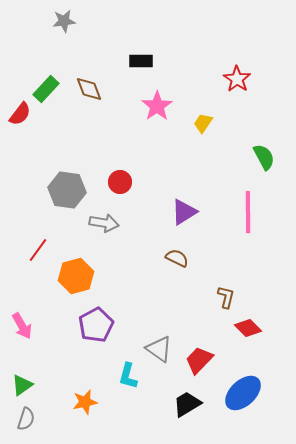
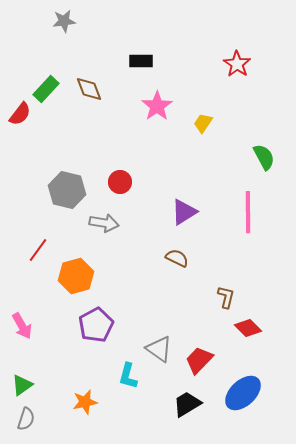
red star: moved 15 px up
gray hexagon: rotated 6 degrees clockwise
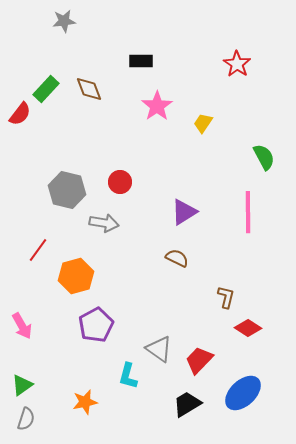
red diamond: rotated 12 degrees counterclockwise
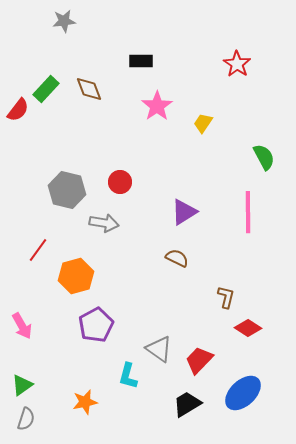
red semicircle: moved 2 px left, 4 px up
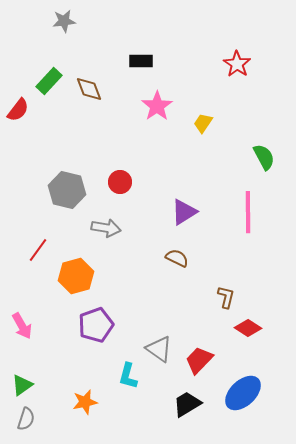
green rectangle: moved 3 px right, 8 px up
gray arrow: moved 2 px right, 5 px down
purple pentagon: rotated 8 degrees clockwise
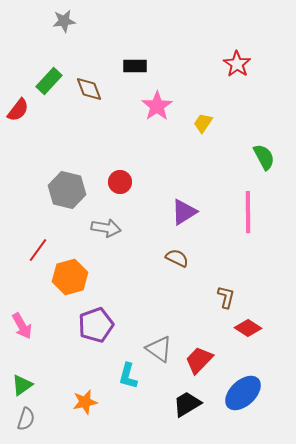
black rectangle: moved 6 px left, 5 px down
orange hexagon: moved 6 px left, 1 px down
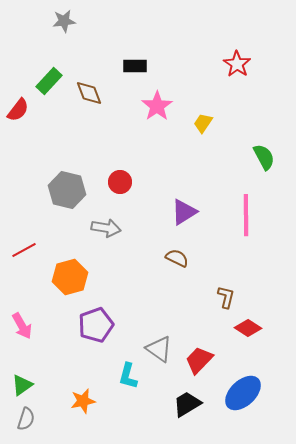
brown diamond: moved 4 px down
pink line: moved 2 px left, 3 px down
red line: moved 14 px left; rotated 25 degrees clockwise
orange star: moved 2 px left, 1 px up
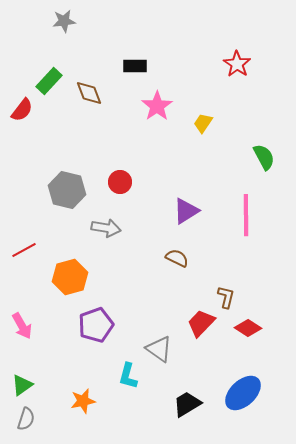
red semicircle: moved 4 px right
purple triangle: moved 2 px right, 1 px up
red trapezoid: moved 2 px right, 37 px up
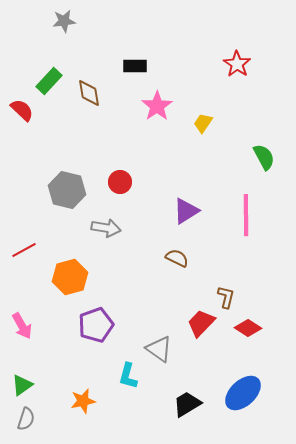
brown diamond: rotated 12 degrees clockwise
red semicircle: rotated 85 degrees counterclockwise
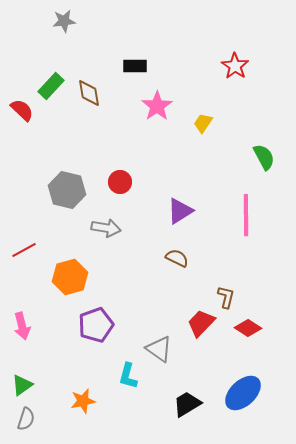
red star: moved 2 px left, 2 px down
green rectangle: moved 2 px right, 5 px down
purple triangle: moved 6 px left
pink arrow: rotated 16 degrees clockwise
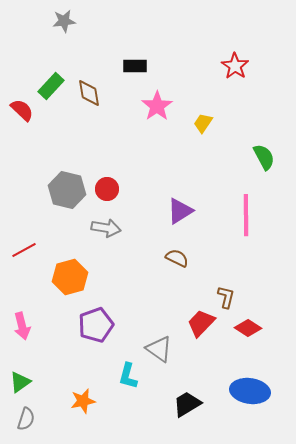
red circle: moved 13 px left, 7 px down
green triangle: moved 2 px left, 3 px up
blue ellipse: moved 7 px right, 2 px up; rotated 51 degrees clockwise
